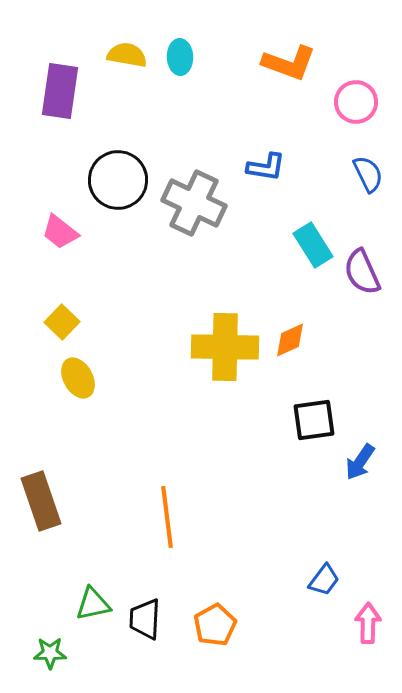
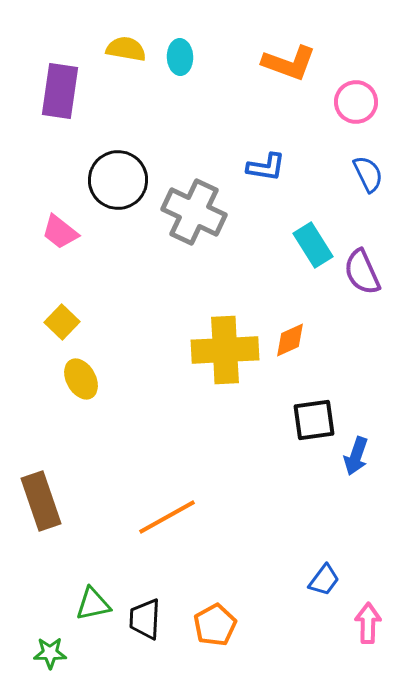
yellow semicircle: moved 1 px left, 6 px up
gray cross: moved 9 px down
yellow cross: moved 3 px down; rotated 4 degrees counterclockwise
yellow ellipse: moved 3 px right, 1 px down
blue arrow: moved 4 px left, 6 px up; rotated 15 degrees counterclockwise
orange line: rotated 68 degrees clockwise
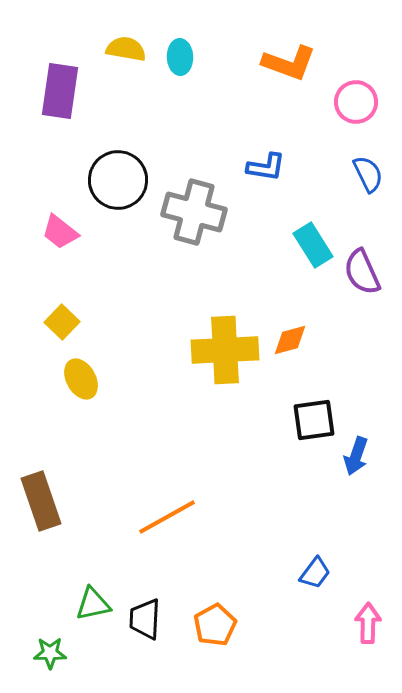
gray cross: rotated 10 degrees counterclockwise
orange diamond: rotated 9 degrees clockwise
blue trapezoid: moved 9 px left, 7 px up
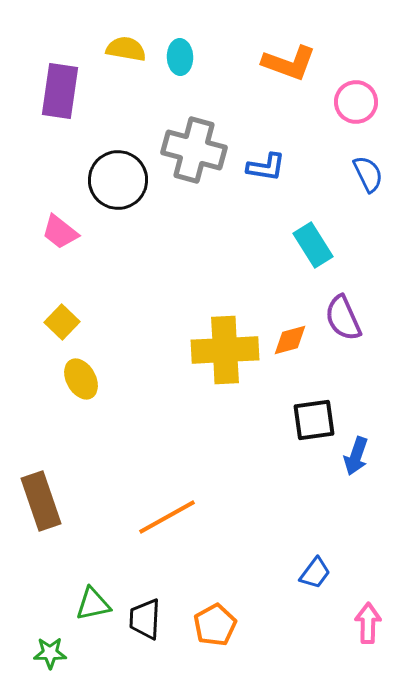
gray cross: moved 62 px up
purple semicircle: moved 19 px left, 46 px down
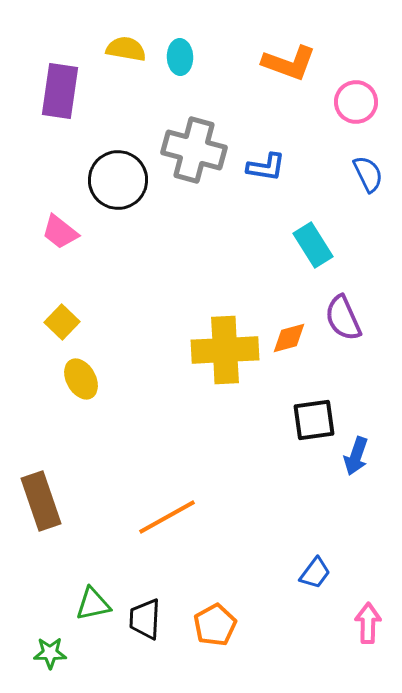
orange diamond: moved 1 px left, 2 px up
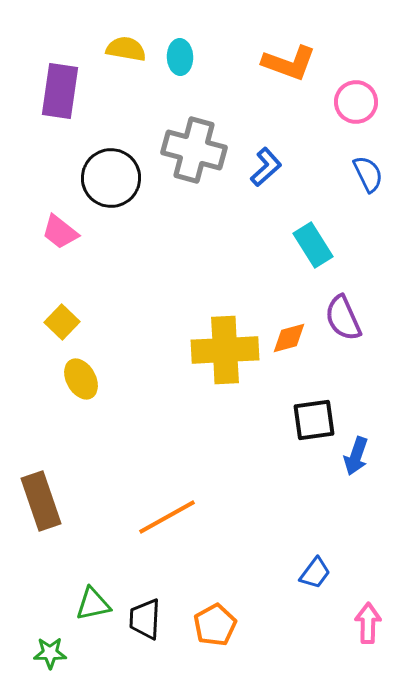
blue L-shape: rotated 51 degrees counterclockwise
black circle: moved 7 px left, 2 px up
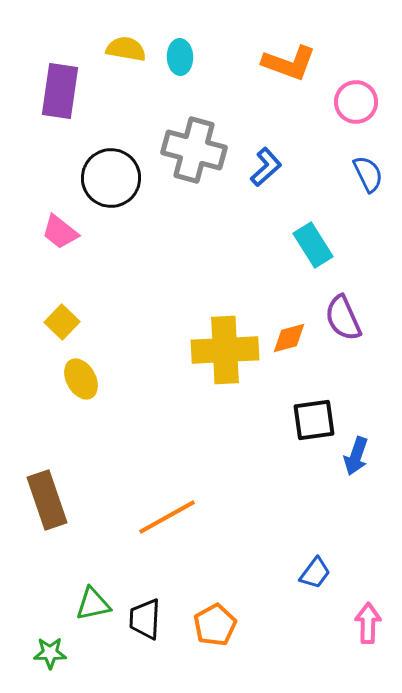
brown rectangle: moved 6 px right, 1 px up
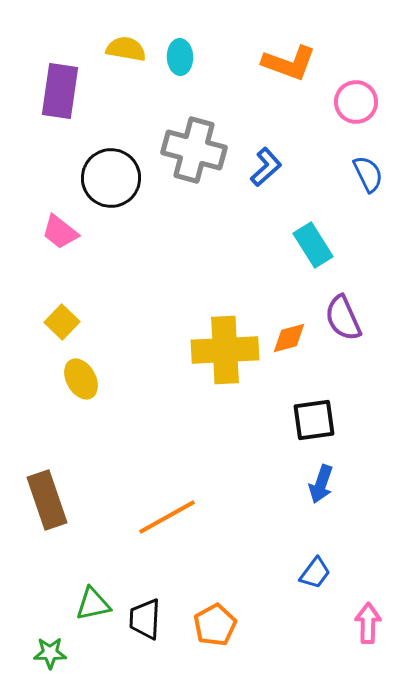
blue arrow: moved 35 px left, 28 px down
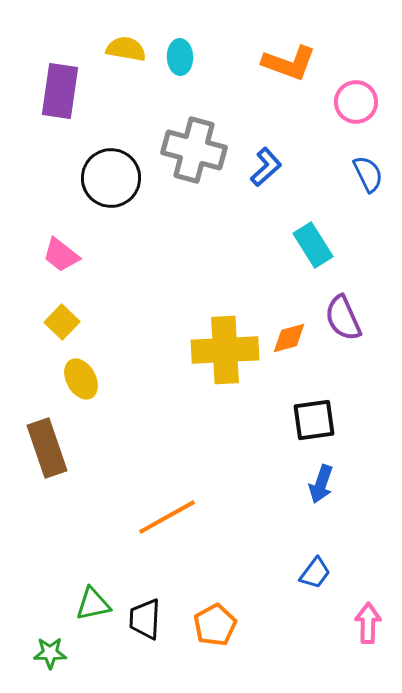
pink trapezoid: moved 1 px right, 23 px down
brown rectangle: moved 52 px up
